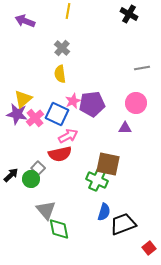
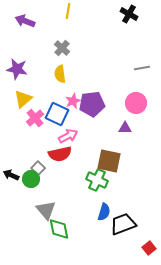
purple star: moved 45 px up
brown square: moved 1 px right, 3 px up
black arrow: rotated 112 degrees counterclockwise
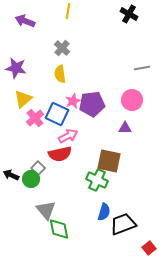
purple star: moved 1 px left, 1 px up
pink circle: moved 4 px left, 3 px up
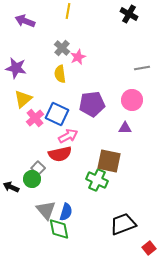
pink star: moved 5 px right, 44 px up
black arrow: moved 12 px down
green circle: moved 1 px right
blue semicircle: moved 38 px left
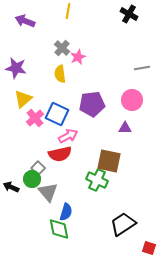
gray triangle: moved 2 px right, 18 px up
black trapezoid: rotated 12 degrees counterclockwise
red square: rotated 32 degrees counterclockwise
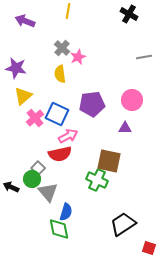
gray line: moved 2 px right, 11 px up
yellow triangle: moved 3 px up
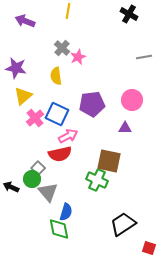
yellow semicircle: moved 4 px left, 2 px down
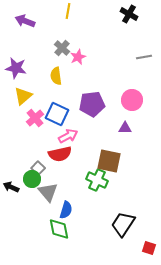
blue semicircle: moved 2 px up
black trapezoid: rotated 24 degrees counterclockwise
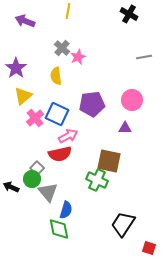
purple star: rotated 25 degrees clockwise
gray square: moved 1 px left
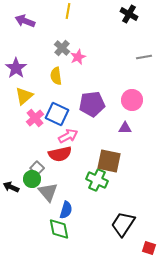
yellow triangle: moved 1 px right
